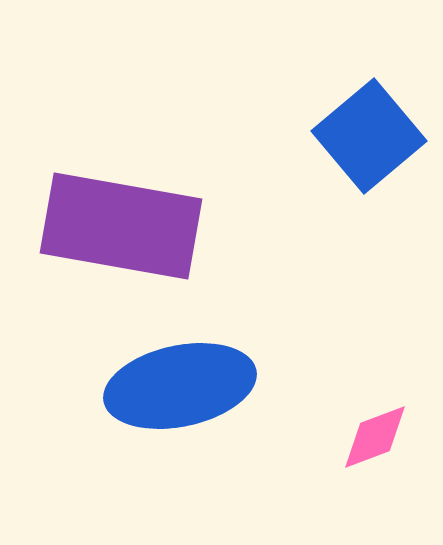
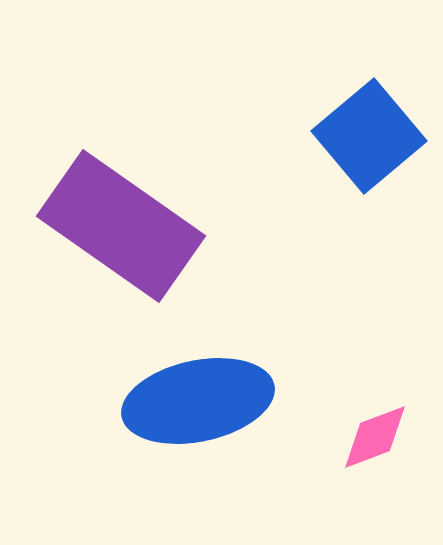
purple rectangle: rotated 25 degrees clockwise
blue ellipse: moved 18 px right, 15 px down
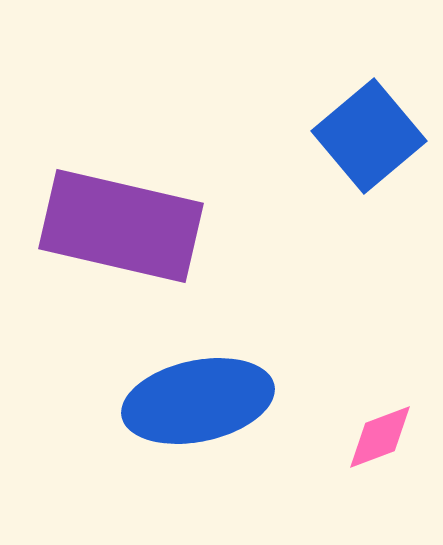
purple rectangle: rotated 22 degrees counterclockwise
pink diamond: moved 5 px right
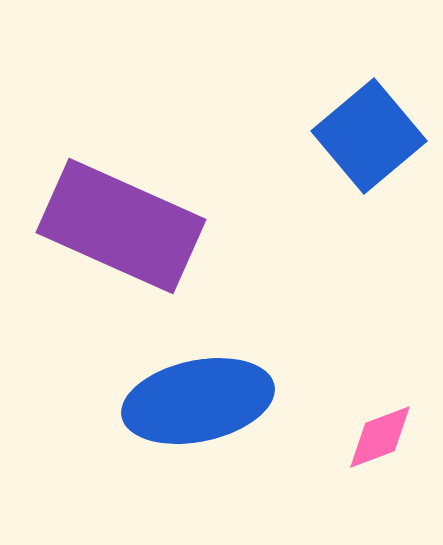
purple rectangle: rotated 11 degrees clockwise
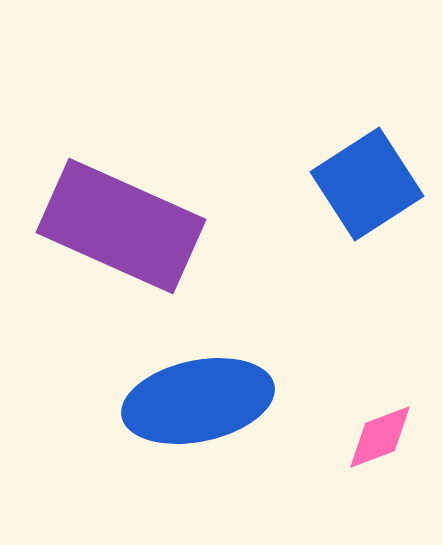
blue square: moved 2 px left, 48 px down; rotated 7 degrees clockwise
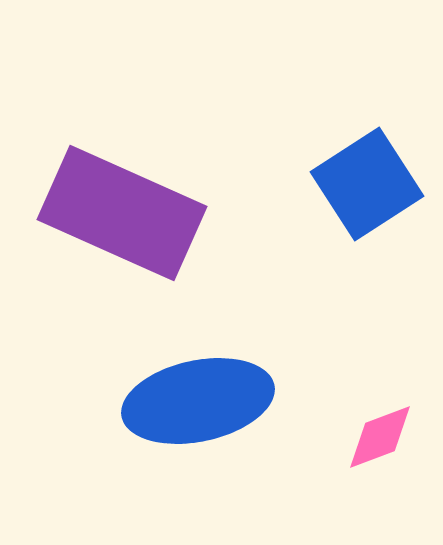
purple rectangle: moved 1 px right, 13 px up
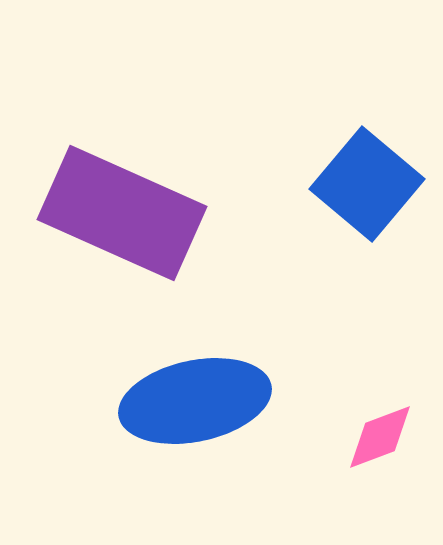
blue square: rotated 17 degrees counterclockwise
blue ellipse: moved 3 px left
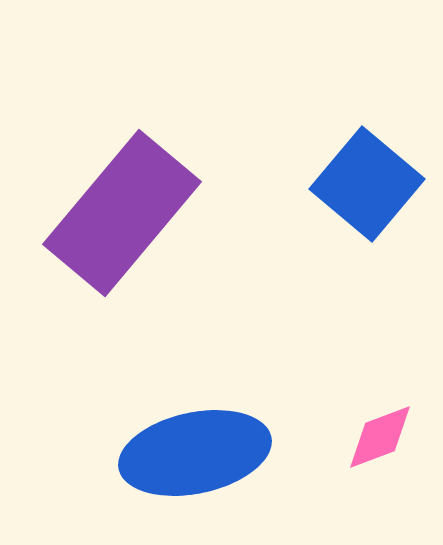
purple rectangle: rotated 74 degrees counterclockwise
blue ellipse: moved 52 px down
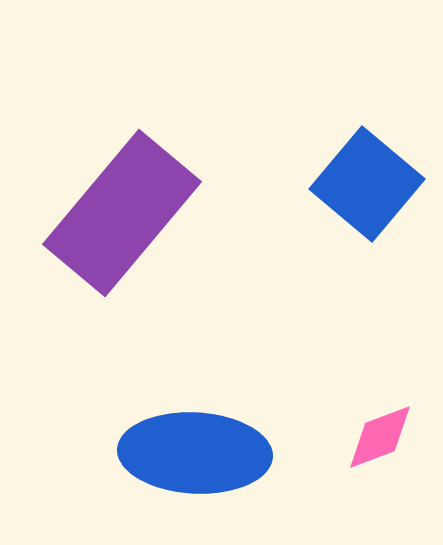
blue ellipse: rotated 15 degrees clockwise
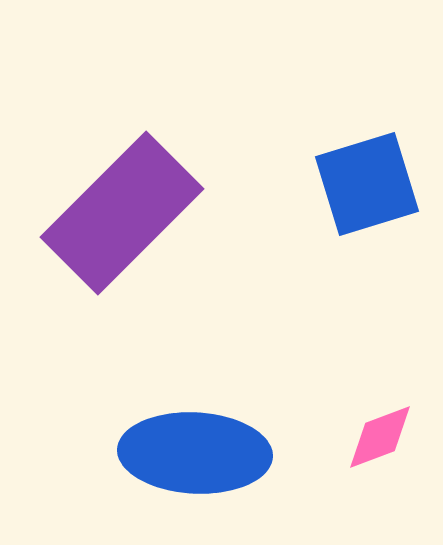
blue square: rotated 33 degrees clockwise
purple rectangle: rotated 5 degrees clockwise
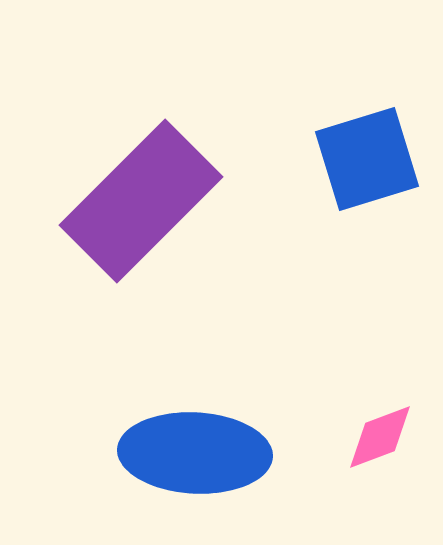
blue square: moved 25 px up
purple rectangle: moved 19 px right, 12 px up
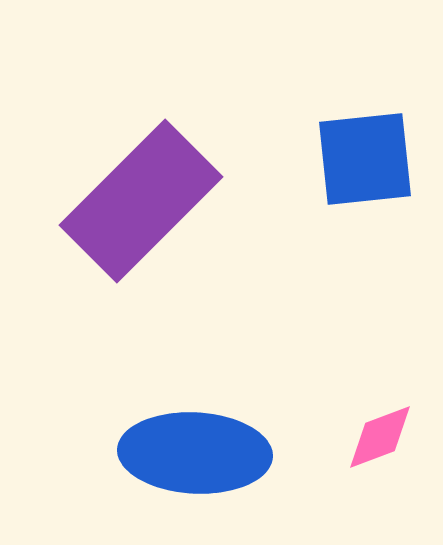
blue square: moved 2 px left; rotated 11 degrees clockwise
